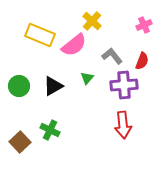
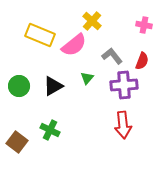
pink cross: rotated 35 degrees clockwise
brown square: moved 3 px left; rotated 10 degrees counterclockwise
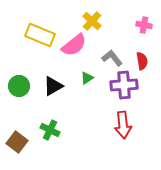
gray L-shape: moved 2 px down
red semicircle: rotated 30 degrees counterclockwise
green triangle: rotated 16 degrees clockwise
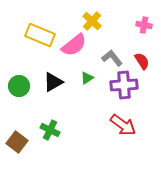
red semicircle: rotated 24 degrees counterclockwise
black triangle: moved 4 px up
red arrow: rotated 48 degrees counterclockwise
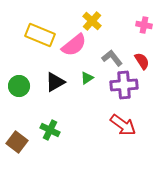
black triangle: moved 2 px right
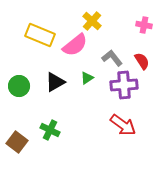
pink semicircle: moved 1 px right
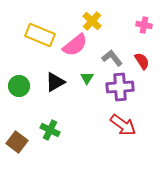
green triangle: rotated 24 degrees counterclockwise
purple cross: moved 4 px left, 2 px down
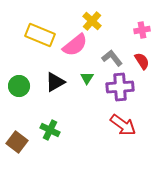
pink cross: moved 2 px left, 5 px down; rotated 21 degrees counterclockwise
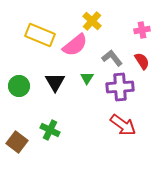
black triangle: rotated 30 degrees counterclockwise
